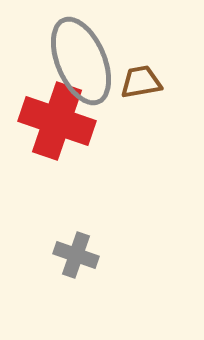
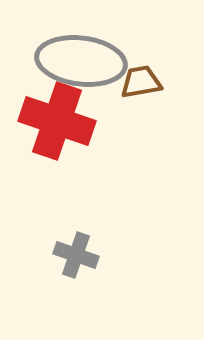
gray ellipse: rotated 60 degrees counterclockwise
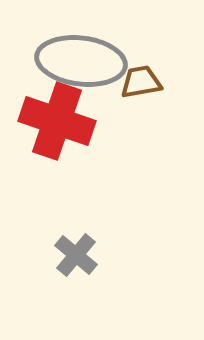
gray cross: rotated 21 degrees clockwise
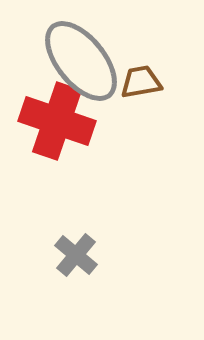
gray ellipse: rotated 44 degrees clockwise
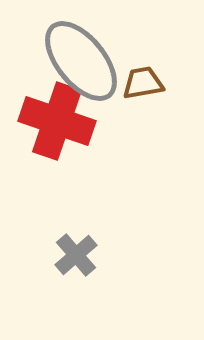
brown trapezoid: moved 2 px right, 1 px down
gray cross: rotated 9 degrees clockwise
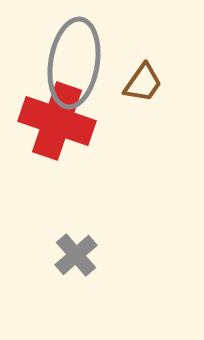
gray ellipse: moved 7 px left, 2 px down; rotated 48 degrees clockwise
brown trapezoid: rotated 135 degrees clockwise
